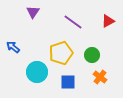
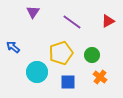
purple line: moved 1 px left
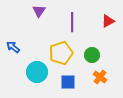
purple triangle: moved 6 px right, 1 px up
purple line: rotated 54 degrees clockwise
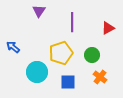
red triangle: moved 7 px down
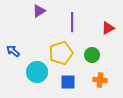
purple triangle: rotated 24 degrees clockwise
blue arrow: moved 4 px down
orange cross: moved 3 px down; rotated 32 degrees counterclockwise
